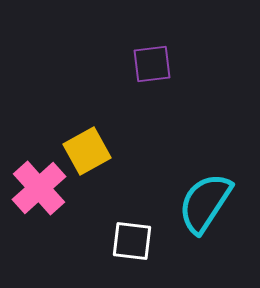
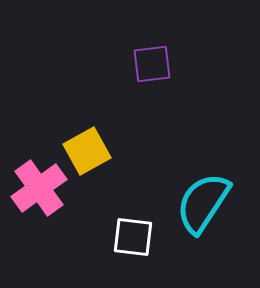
pink cross: rotated 6 degrees clockwise
cyan semicircle: moved 2 px left
white square: moved 1 px right, 4 px up
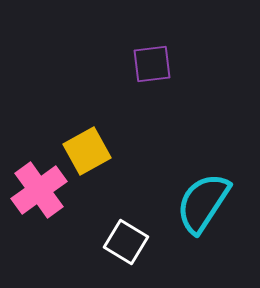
pink cross: moved 2 px down
white square: moved 7 px left, 5 px down; rotated 24 degrees clockwise
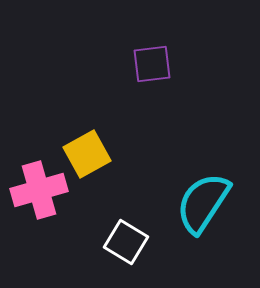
yellow square: moved 3 px down
pink cross: rotated 20 degrees clockwise
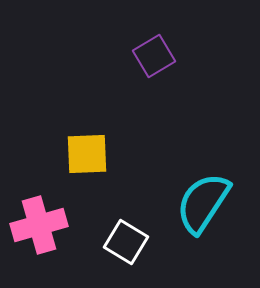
purple square: moved 2 px right, 8 px up; rotated 24 degrees counterclockwise
yellow square: rotated 27 degrees clockwise
pink cross: moved 35 px down
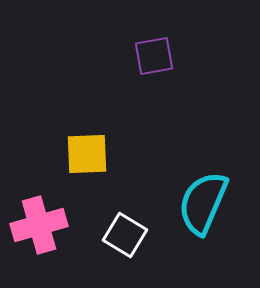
purple square: rotated 21 degrees clockwise
cyan semicircle: rotated 10 degrees counterclockwise
white square: moved 1 px left, 7 px up
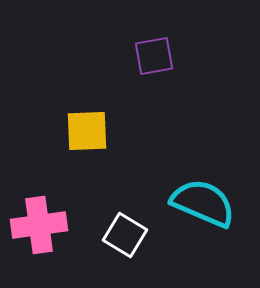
yellow square: moved 23 px up
cyan semicircle: rotated 90 degrees clockwise
pink cross: rotated 8 degrees clockwise
